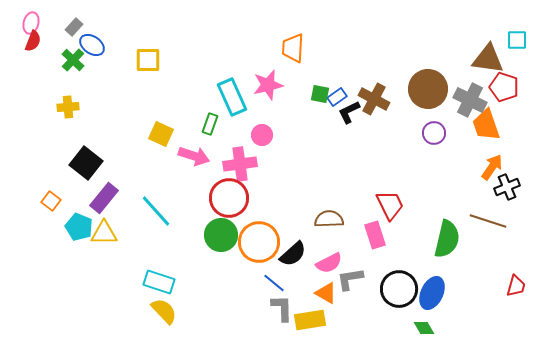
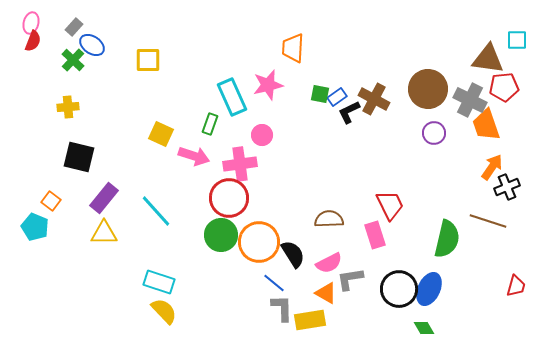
red pentagon at (504, 87): rotated 24 degrees counterclockwise
black square at (86, 163): moved 7 px left, 6 px up; rotated 24 degrees counterclockwise
cyan pentagon at (79, 227): moved 44 px left
black semicircle at (293, 254): rotated 80 degrees counterclockwise
blue ellipse at (432, 293): moved 3 px left, 4 px up
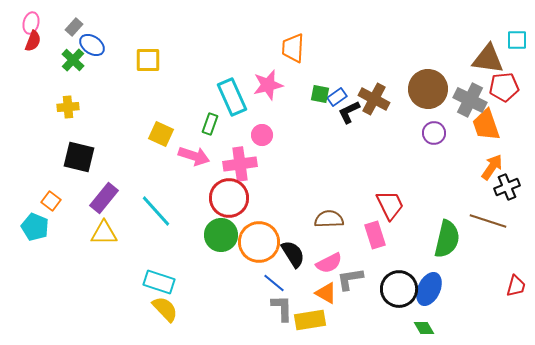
yellow semicircle at (164, 311): moved 1 px right, 2 px up
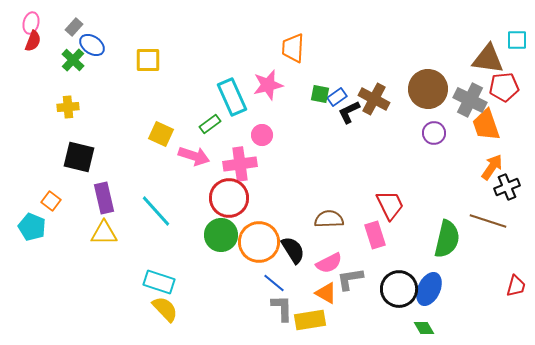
green rectangle at (210, 124): rotated 35 degrees clockwise
purple rectangle at (104, 198): rotated 52 degrees counterclockwise
cyan pentagon at (35, 227): moved 3 px left
black semicircle at (293, 254): moved 4 px up
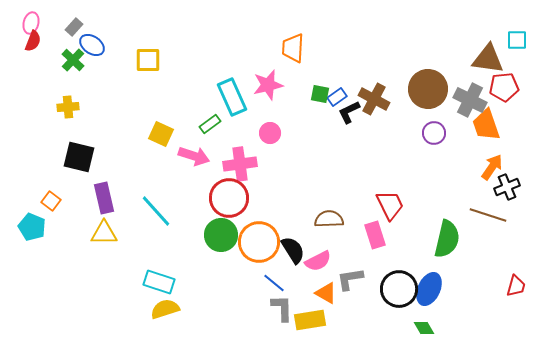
pink circle at (262, 135): moved 8 px right, 2 px up
brown line at (488, 221): moved 6 px up
pink semicircle at (329, 263): moved 11 px left, 2 px up
yellow semicircle at (165, 309): rotated 64 degrees counterclockwise
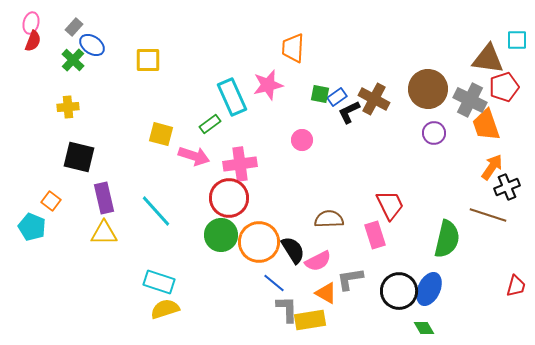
red pentagon at (504, 87): rotated 12 degrees counterclockwise
pink circle at (270, 133): moved 32 px right, 7 px down
yellow square at (161, 134): rotated 10 degrees counterclockwise
black circle at (399, 289): moved 2 px down
gray L-shape at (282, 308): moved 5 px right, 1 px down
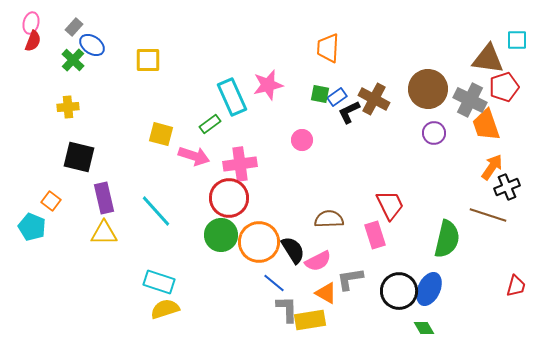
orange trapezoid at (293, 48): moved 35 px right
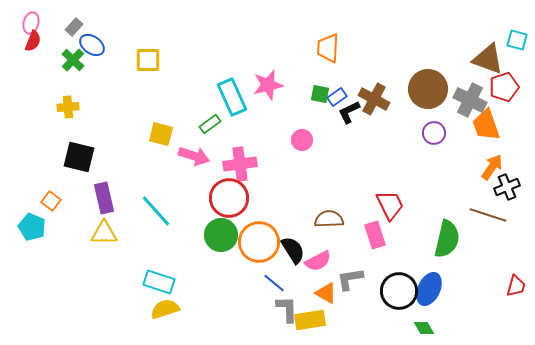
cyan square at (517, 40): rotated 15 degrees clockwise
brown triangle at (488, 59): rotated 12 degrees clockwise
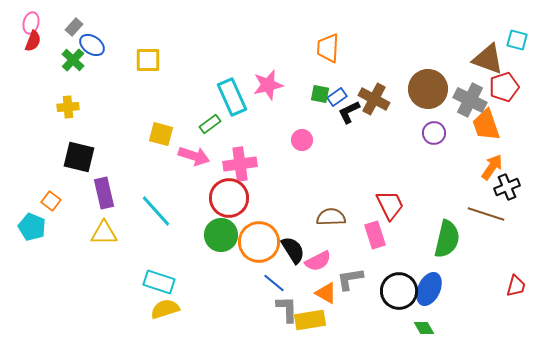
purple rectangle at (104, 198): moved 5 px up
brown line at (488, 215): moved 2 px left, 1 px up
brown semicircle at (329, 219): moved 2 px right, 2 px up
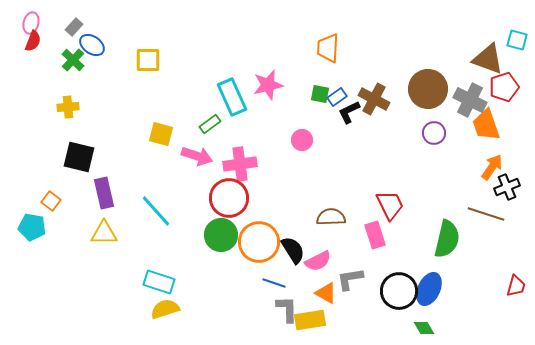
pink arrow at (194, 156): moved 3 px right
cyan pentagon at (32, 227): rotated 12 degrees counterclockwise
blue line at (274, 283): rotated 20 degrees counterclockwise
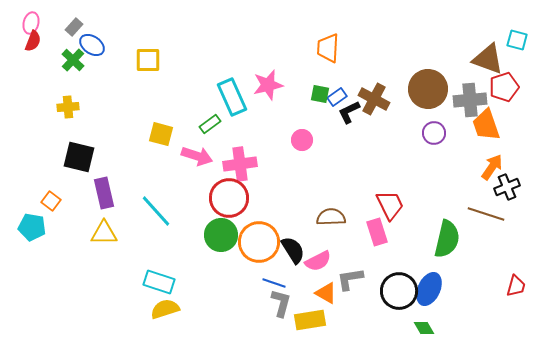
gray cross at (470, 100): rotated 32 degrees counterclockwise
pink rectangle at (375, 235): moved 2 px right, 3 px up
gray L-shape at (287, 309): moved 6 px left, 6 px up; rotated 16 degrees clockwise
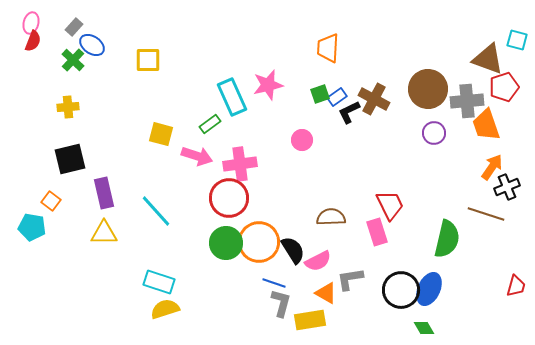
green square at (320, 94): rotated 30 degrees counterclockwise
gray cross at (470, 100): moved 3 px left, 1 px down
black square at (79, 157): moved 9 px left, 2 px down; rotated 28 degrees counterclockwise
green circle at (221, 235): moved 5 px right, 8 px down
black circle at (399, 291): moved 2 px right, 1 px up
